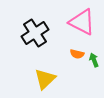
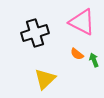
black cross: rotated 16 degrees clockwise
orange semicircle: rotated 24 degrees clockwise
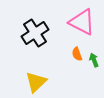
black cross: rotated 16 degrees counterclockwise
orange semicircle: rotated 32 degrees clockwise
yellow triangle: moved 9 px left, 3 px down
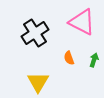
orange semicircle: moved 8 px left, 4 px down
green arrow: rotated 40 degrees clockwise
yellow triangle: moved 2 px right; rotated 15 degrees counterclockwise
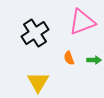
pink triangle: rotated 48 degrees counterclockwise
green arrow: rotated 72 degrees clockwise
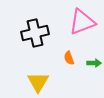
black cross: rotated 20 degrees clockwise
green arrow: moved 3 px down
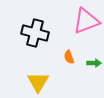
pink triangle: moved 4 px right, 1 px up
black cross: rotated 28 degrees clockwise
orange semicircle: moved 1 px up
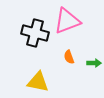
pink triangle: moved 19 px left
yellow triangle: rotated 50 degrees counterclockwise
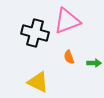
yellow triangle: rotated 15 degrees clockwise
